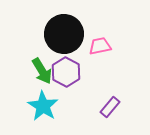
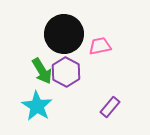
cyan star: moved 6 px left
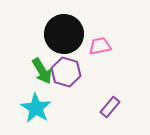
purple hexagon: rotated 12 degrees counterclockwise
cyan star: moved 1 px left, 2 px down
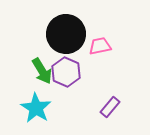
black circle: moved 2 px right
purple hexagon: rotated 8 degrees clockwise
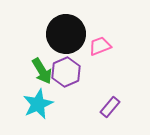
pink trapezoid: rotated 10 degrees counterclockwise
purple hexagon: rotated 12 degrees clockwise
cyan star: moved 2 px right, 4 px up; rotated 16 degrees clockwise
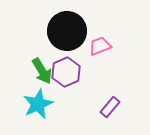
black circle: moved 1 px right, 3 px up
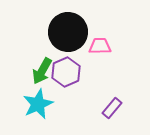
black circle: moved 1 px right, 1 px down
pink trapezoid: rotated 20 degrees clockwise
green arrow: rotated 60 degrees clockwise
purple rectangle: moved 2 px right, 1 px down
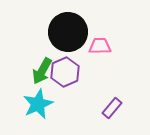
purple hexagon: moved 1 px left
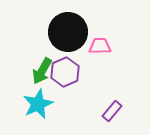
purple rectangle: moved 3 px down
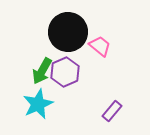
pink trapezoid: rotated 40 degrees clockwise
